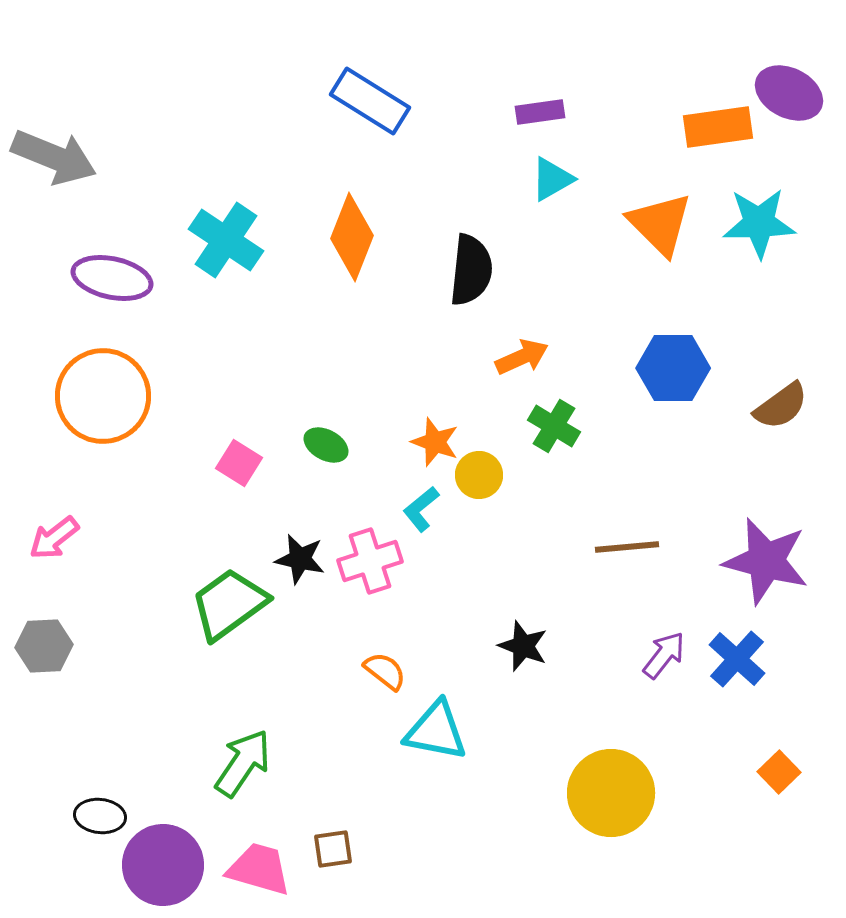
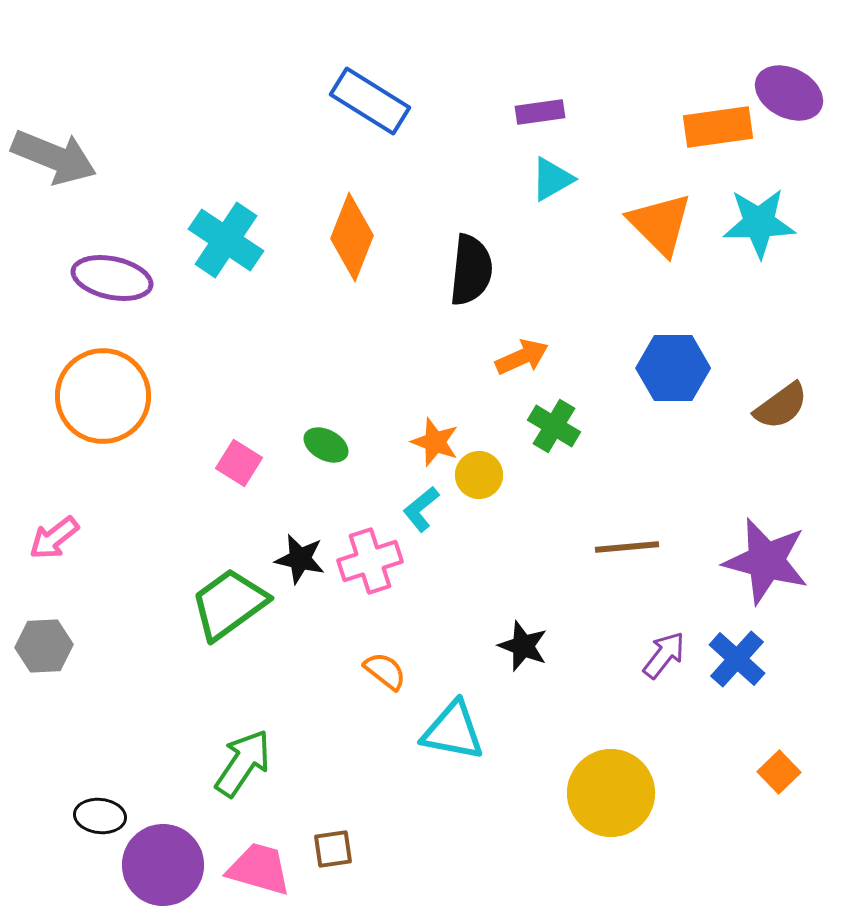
cyan triangle at (436, 731): moved 17 px right
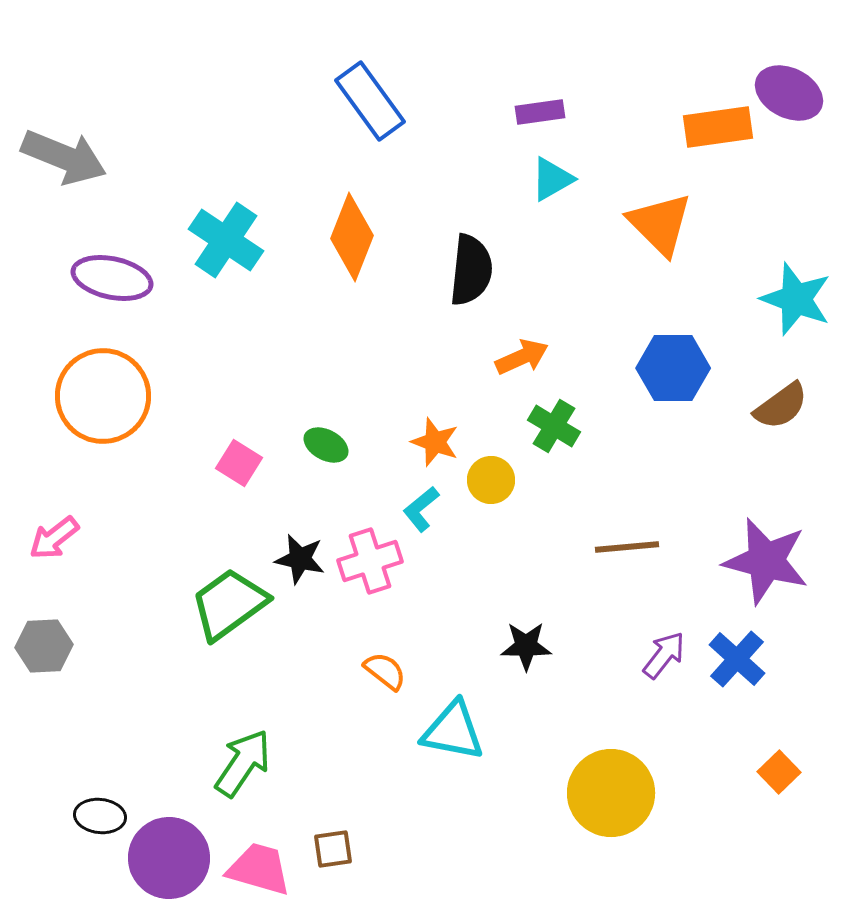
blue rectangle at (370, 101): rotated 22 degrees clockwise
gray arrow at (54, 157): moved 10 px right
cyan star at (759, 223): moved 37 px right, 76 px down; rotated 22 degrees clockwise
yellow circle at (479, 475): moved 12 px right, 5 px down
black star at (523, 646): moved 3 px right; rotated 21 degrees counterclockwise
purple circle at (163, 865): moved 6 px right, 7 px up
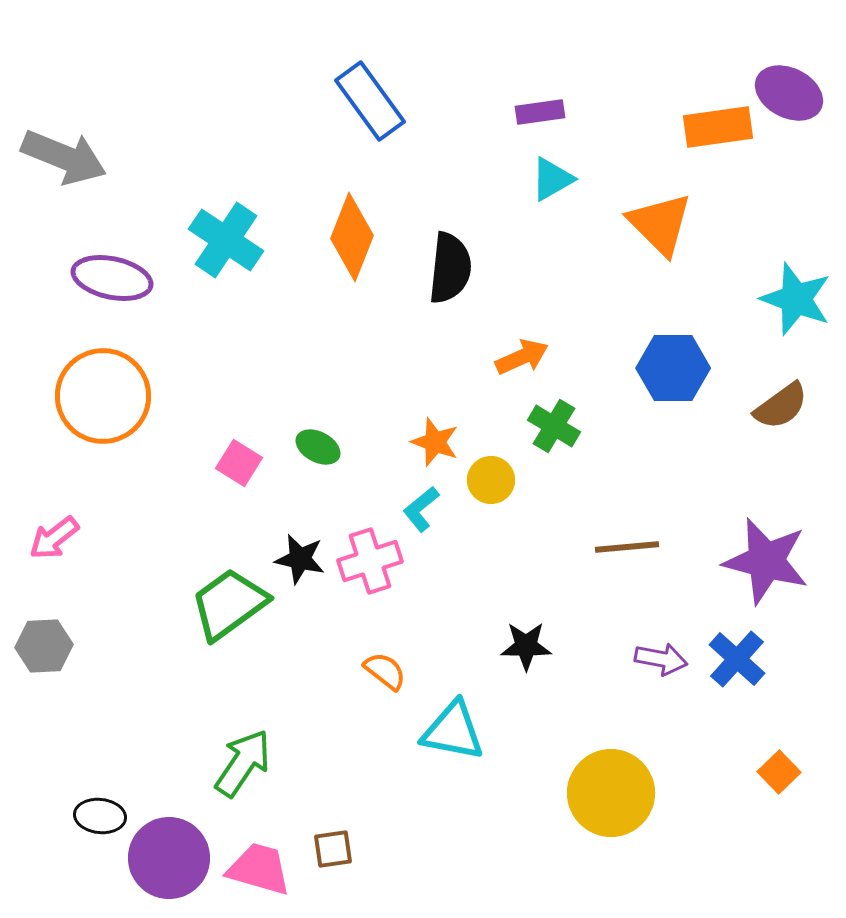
black semicircle at (471, 270): moved 21 px left, 2 px up
green ellipse at (326, 445): moved 8 px left, 2 px down
purple arrow at (664, 655): moved 3 px left, 4 px down; rotated 63 degrees clockwise
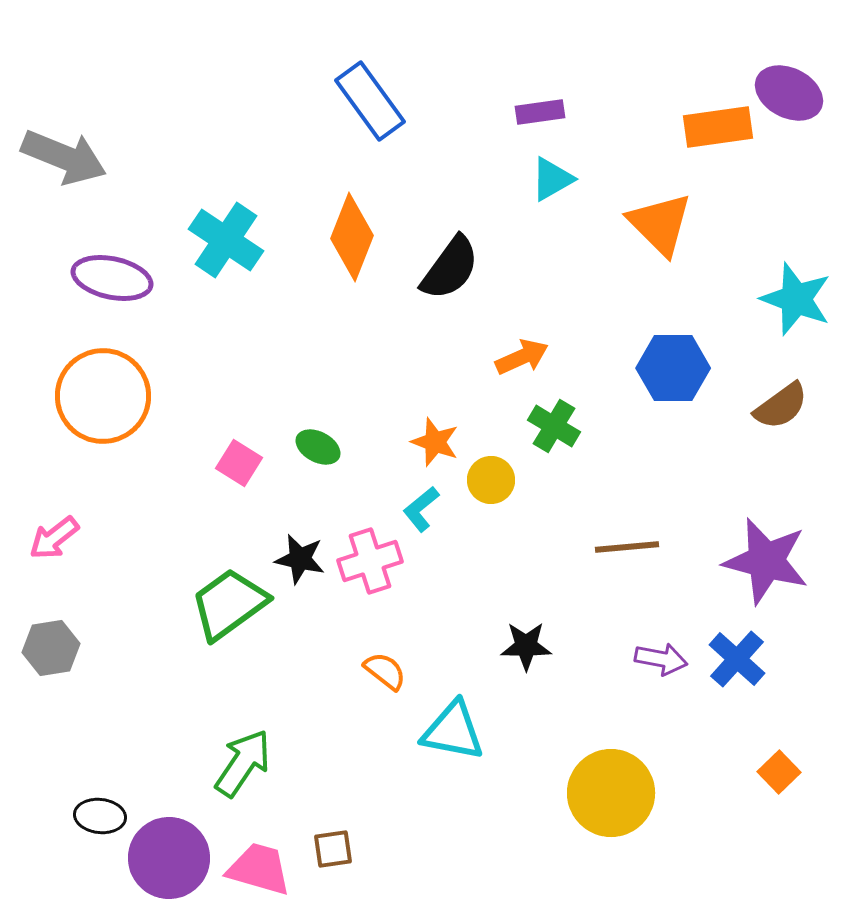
black semicircle at (450, 268): rotated 30 degrees clockwise
gray hexagon at (44, 646): moved 7 px right, 2 px down; rotated 6 degrees counterclockwise
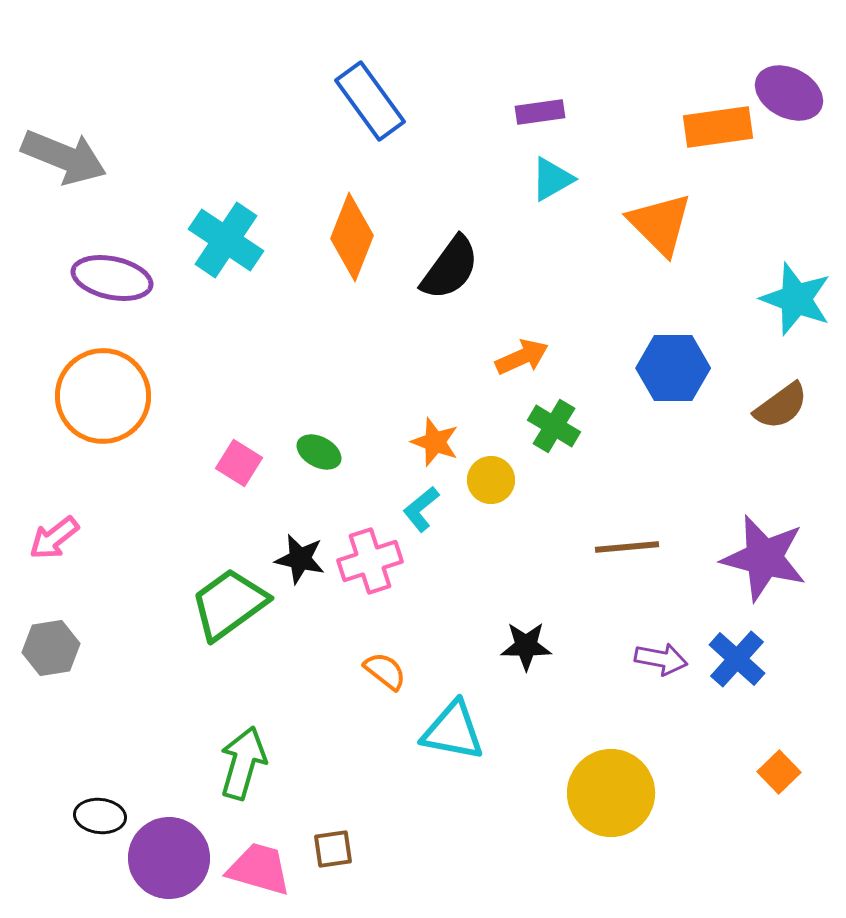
green ellipse at (318, 447): moved 1 px right, 5 px down
purple star at (766, 561): moved 2 px left, 3 px up
green arrow at (243, 763): rotated 18 degrees counterclockwise
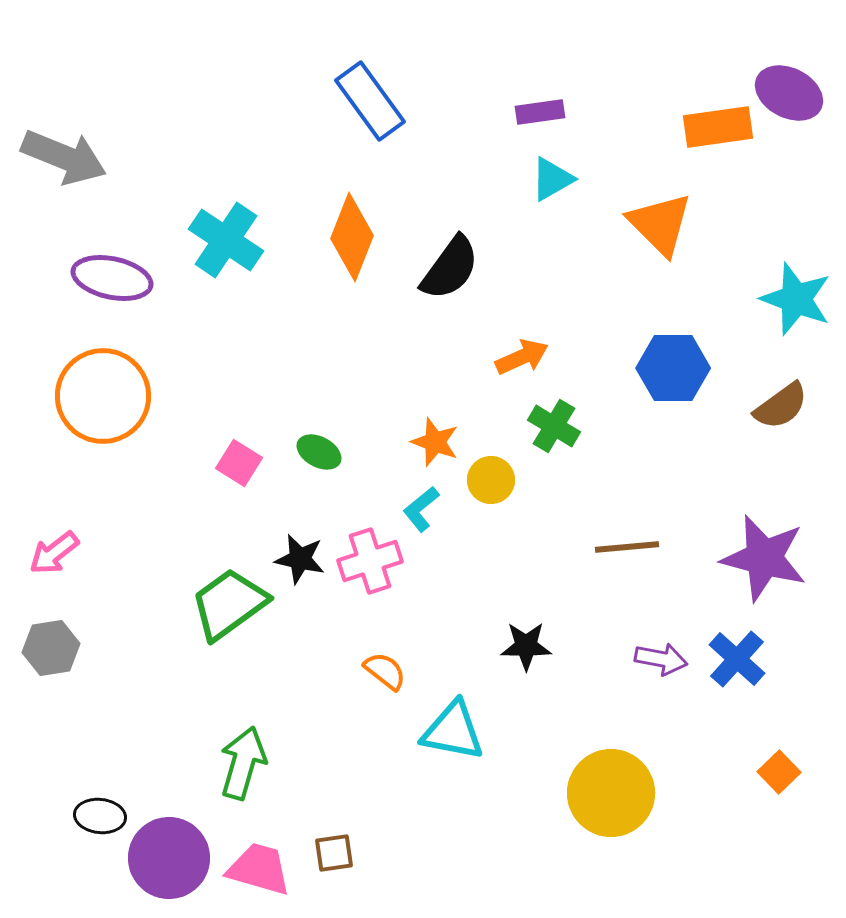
pink arrow at (54, 538): moved 15 px down
brown square at (333, 849): moved 1 px right, 4 px down
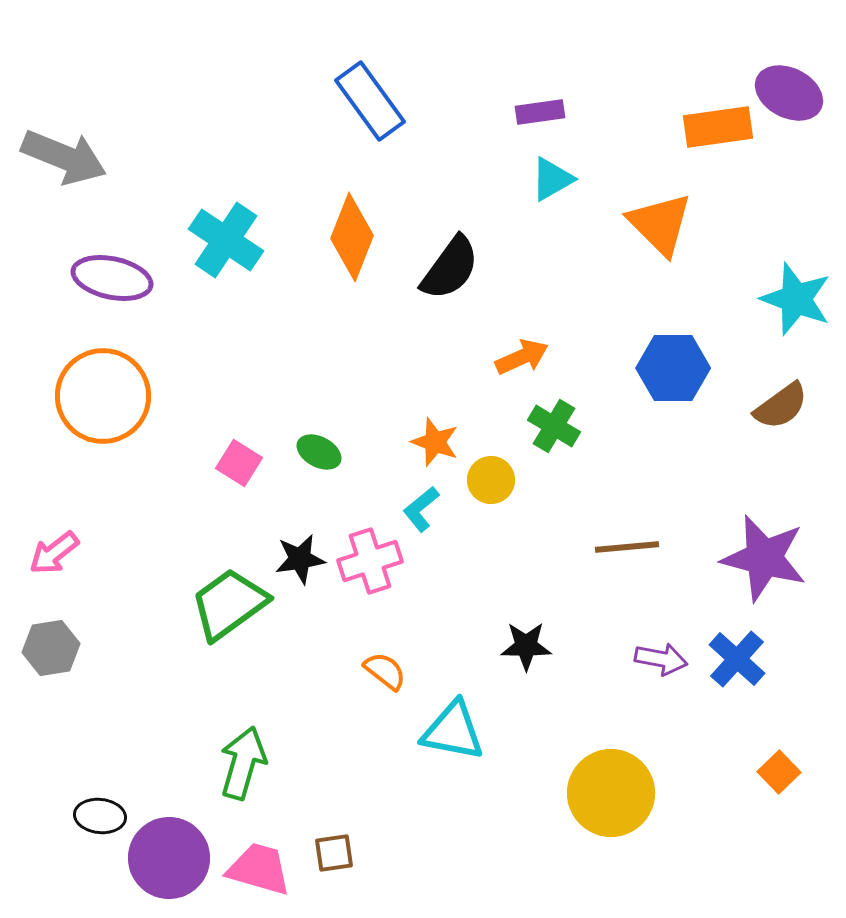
black star at (300, 559): rotated 21 degrees counterclockwise
